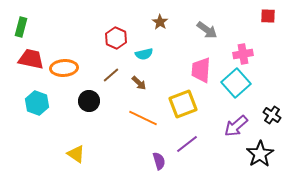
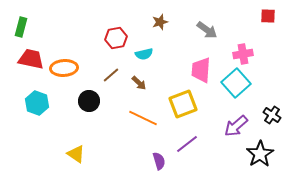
brown star: rotated 21 degrees clockwise
red hexagon: rotated 25 degrees clockwise
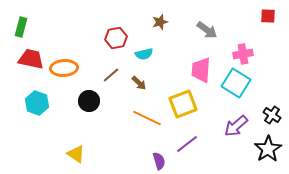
cyan square: rotated 16 degrees counterclockwise
orange line: moved 4 px right
black star: moved 8 px right, 5 px up
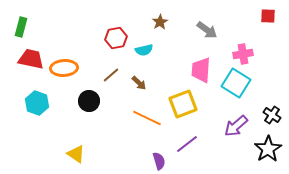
brown star: rotated 14 degrees counterclockwise
cyan semicircle: moved 4 px up
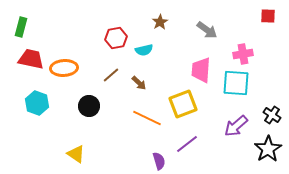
cyan square: rotated 28 degrees counterclockwise
black circle: moved 5 px down
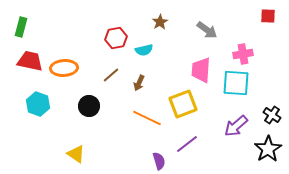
red trapezoid: moved 1 px left, 2 px down
brown arrow: rotated 70 degrees clockwise
cyan hexagon: moved 1 px right, 1 px down
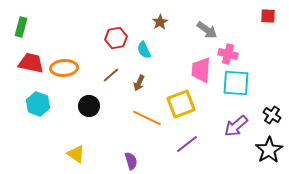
cyan semicircle: rotated 78 degrees clockwise
pink cross: moved 15 px left; rotated 24 degrees clockwise
red trapezoid: moved 1 px right, 2 px down
yellow square: moved 2 px left
black star: moved 1 px right, 1 px down
purple semicircle: moved 28 px left
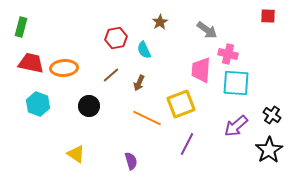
purple line: rotated 25 degrees counterclockwise
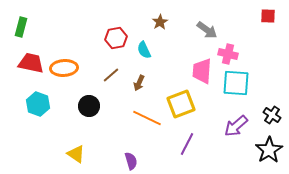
pink trapezoid: moved 1 px right, 1 px down
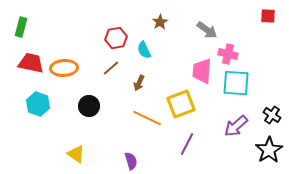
brown line: moved 7 px up
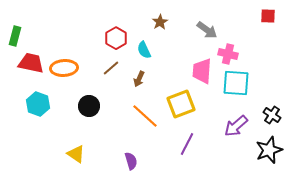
green rectangle: moved 6 px left, 9 px down
red hexagon: rotated 20 degrees counterclockwise
brown arrow: moved 4 px up
orange line: moved 2 px left, 2 px up; rotated 16 degrees clockwise
black star: rotated 12 degrees clockwise
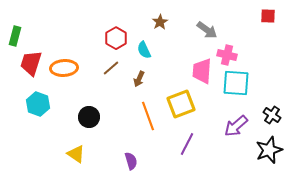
pink cross: moved 1 px left, 1 px down
red trapezoid: rotated 84 degrees counterclockwise
black circle: moved 11 px down
orange line: moved 3 px right; rotated 28 degrees clockwise
